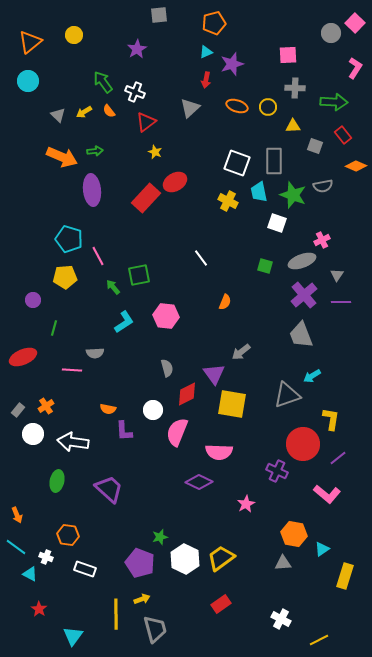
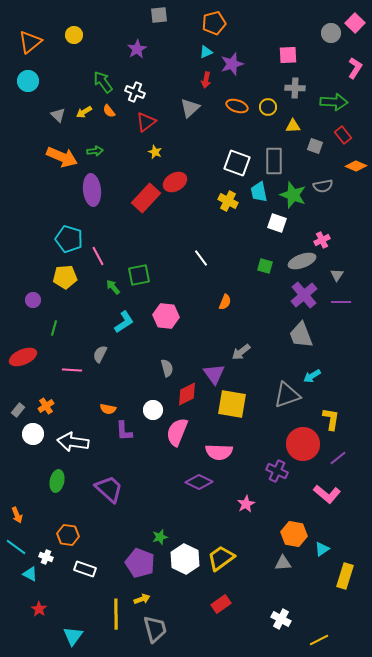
gray semicircle at (95, 353): moved 5 px right, 1 px down; rotated 120 degrees clockwise
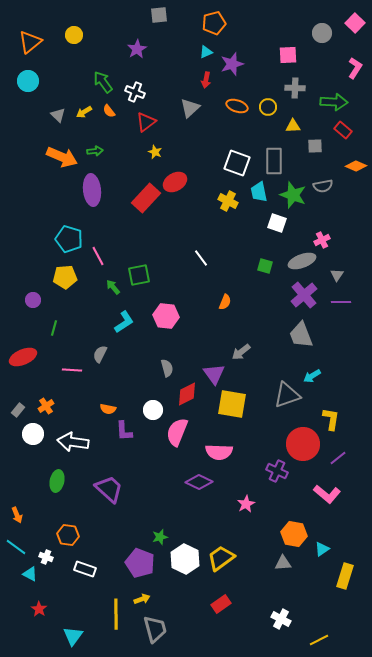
gray circle at (331, 33): moved 9 px left
red rectangle at (343, 135): moved 5 px up; rotated 12 degrees counterclockwise
gray square at (315, 146): rotated 21 degrees counterclockwise
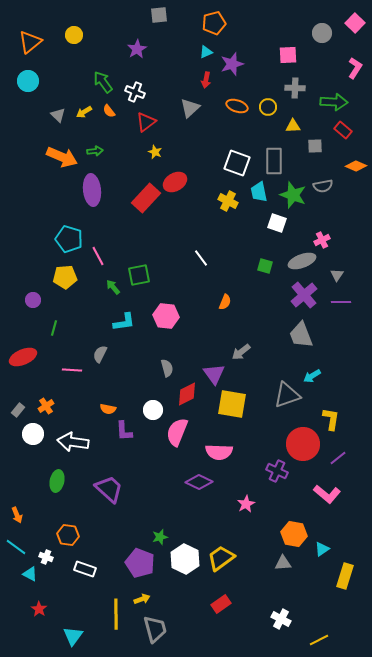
cyan L-shape at (124, 322): rotated 25 degrees clockwise
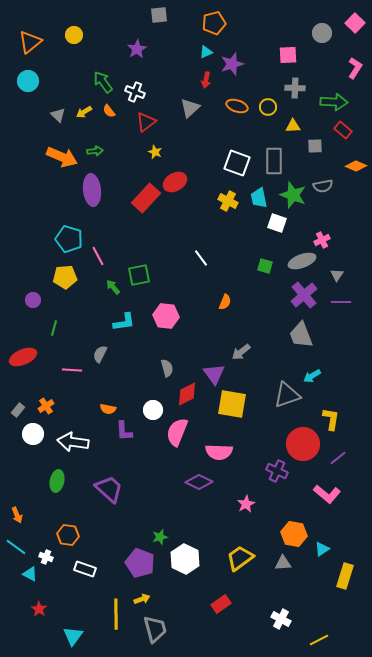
cyan trapezoid at (259, 192): moved 6 px down
yellow trapezoid at (221, 558): moved 19 px right
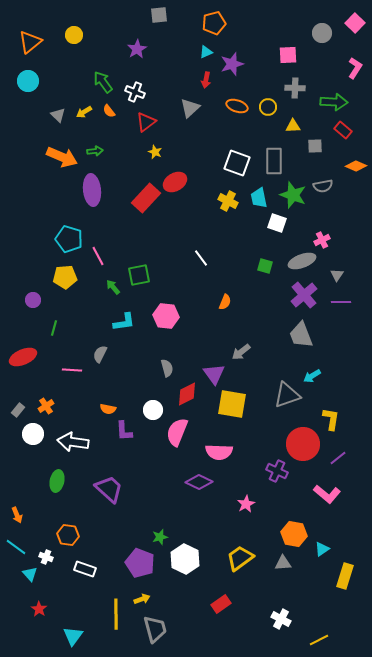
cyan triangle at (30, 574): rotated 21 degrees clockwise
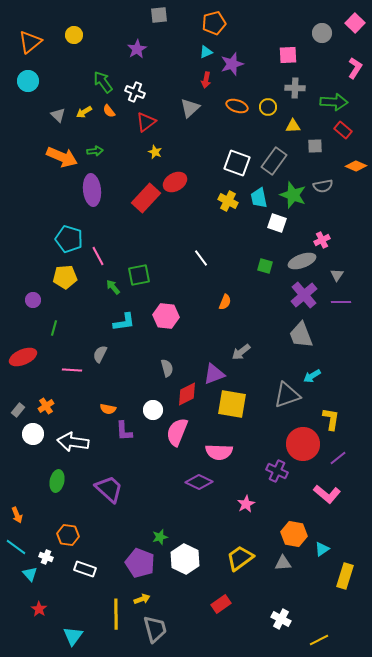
gray rectangle at (274, 161): rotated 36 degrees clockwise
purple triangle at (214, 374): rotated 45 degrees clockwise
